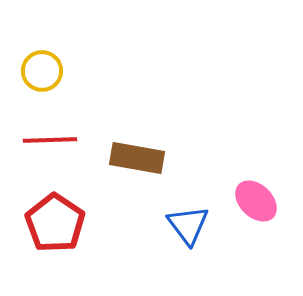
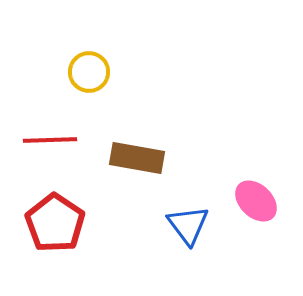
yellow circle: moved 47 px right, 1 px down
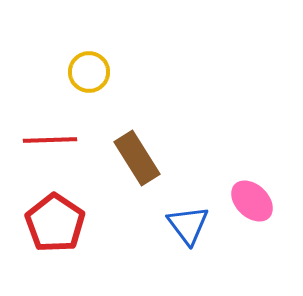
brown rectangle: rotated 48 degrees clockwise
pink ellipse: moved 4 px left
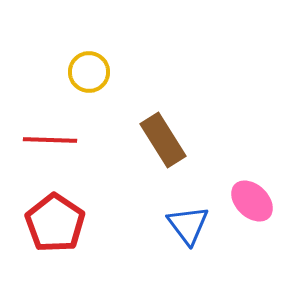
red line: rotated 4 degrees clockwise
brown rectangle: moved 26 px right, 18 px up
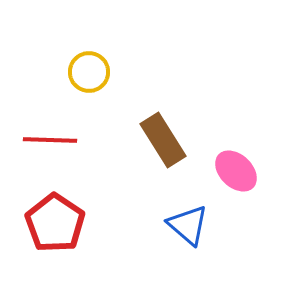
pink ellipse: moved 16 px left, 30 px up
blue triangle: rotated 12 degrees counterclockwise
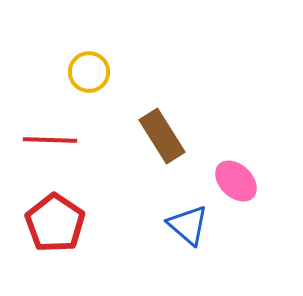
brown rectangle: moved 1 px left, 4 px up
pink ellipse: moved 10 px down
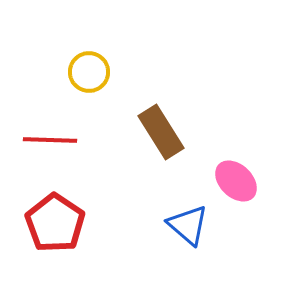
brown rectangle: moved 1 px left, 4 px up
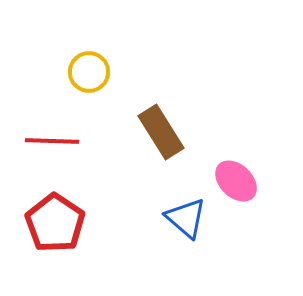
red line: moved 2 px right, 1 px down
blue triangle: moved 2 px left, 7 px up
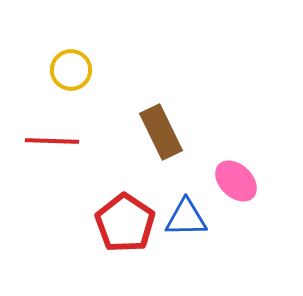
yellow circle: moved 18 px left, 2 px up
brown rectangle: rotated 6 degrees clockwise
blue triangle: rotated 42 degrees counterclockwise
red pentagon: moved 70 px right
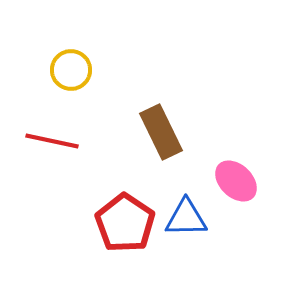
red line: rotated 10 degrees clockwise
